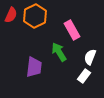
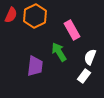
purple trapezoid: moved 1 px right, 1 px up
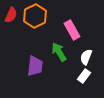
white semicircle: moved 4 px left
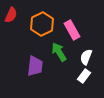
orange hexagon: moved 7 px right, 8 px down
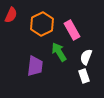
white rectangle: rotated 56 degrees counterclockwise
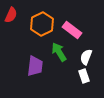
pink rectangle: rotated 24 degrees counterclockwise
